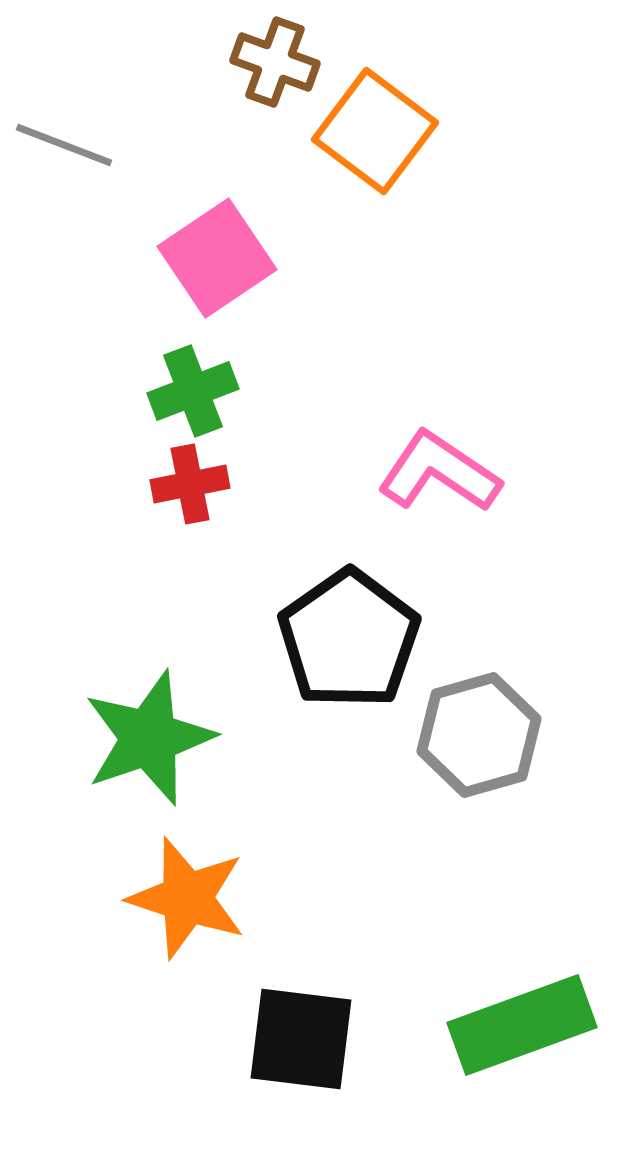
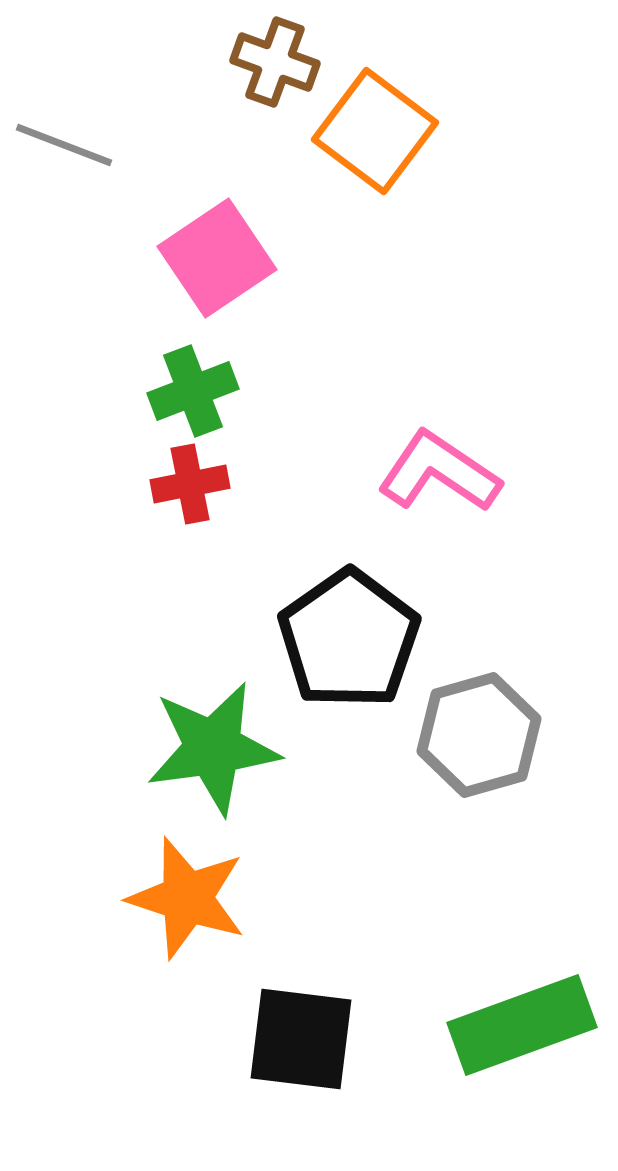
green star: moved 64 px right, 10 px down; rotated 11 degrees clockwise
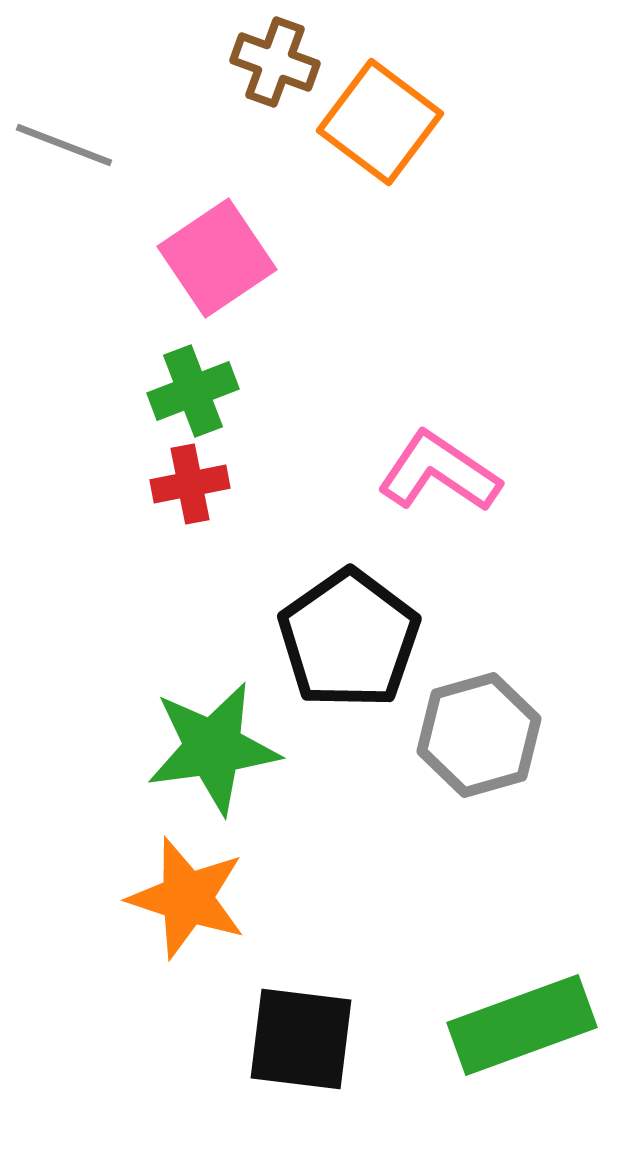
orange square: moved 5 px right, 9 px up
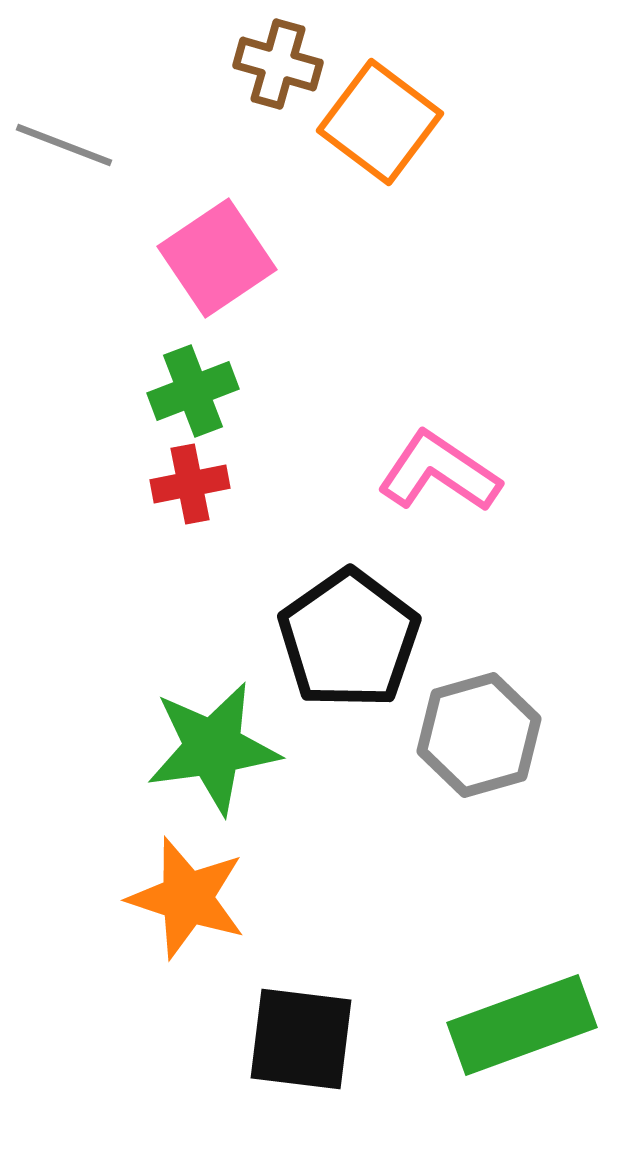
brown cross: moved 3 px right, 2 px down; rotated 4 degrees counterclockwise
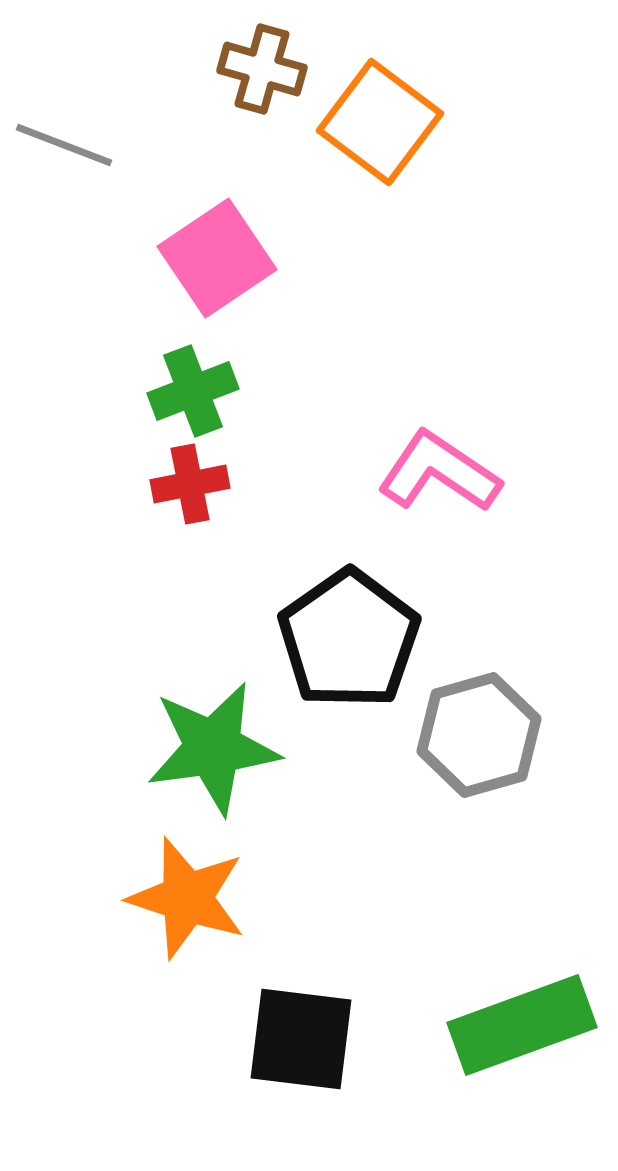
brown cross: moved 16 px left, 5 px down
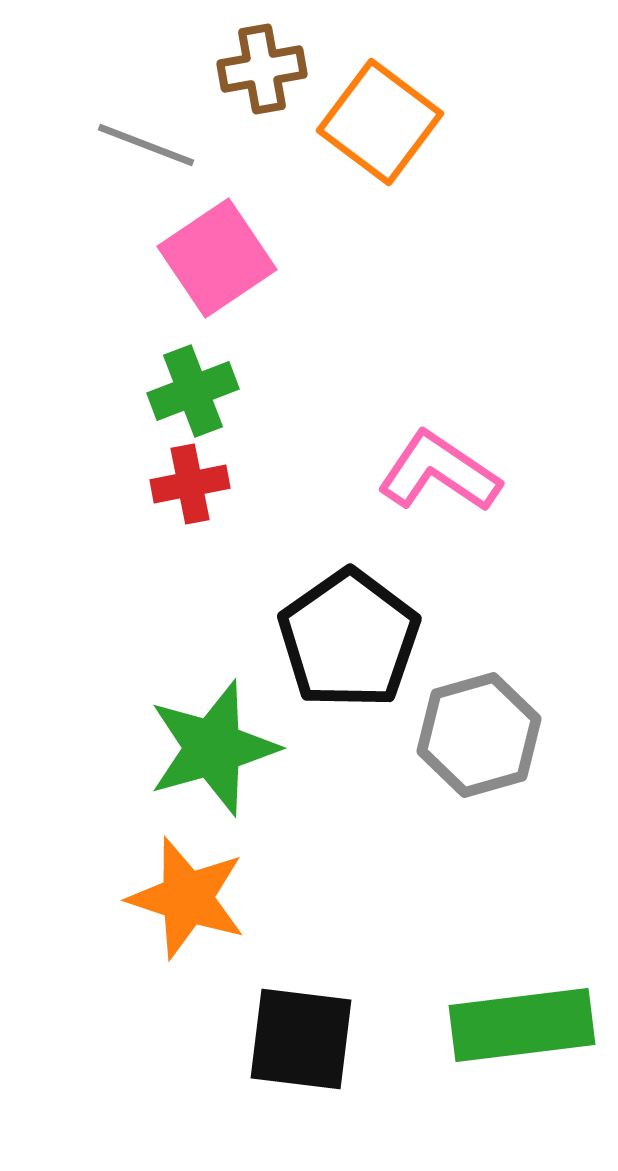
brown cross: rotated 26 degrees counterclockwise
gray line: moved 82 px right
green star: rotated 8 degrees counterclockwise
green rectangle: rotated 13 degrees clockwise
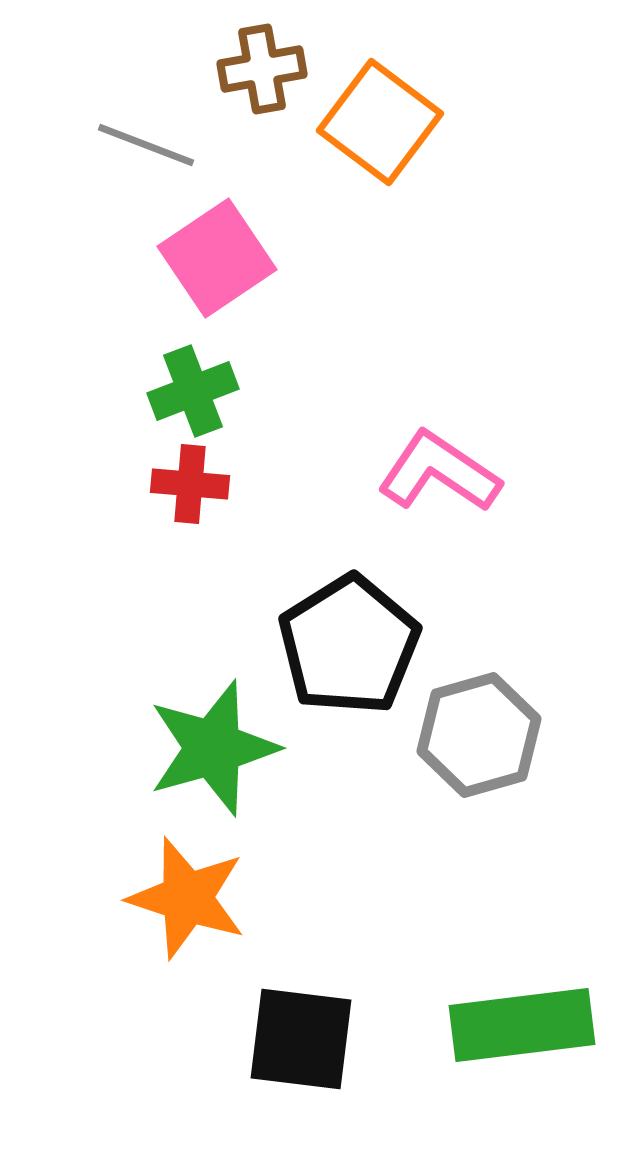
red cross: rotated 16 degrees clockwise
black pentagon: moved 6 px down; rotated 3 degrees clockwise
